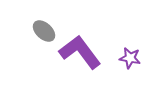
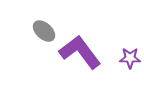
purple star: rotated 10 degrees counterclockwise
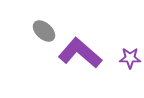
purple L-shape: moved 1 px down; rotated 12 degrees counterclockwise
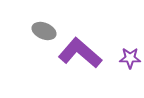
gray ellipse: rotated 20 degrees counterclockwise
